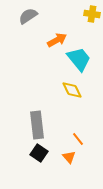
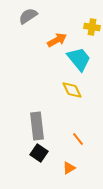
yellow cross: moved 13 px down
gray rectangle: moved 1 px down
orange triangle: moved 11 px down; rotated 40 degrees clockwise
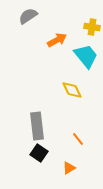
cyan trapezoid: moved 7 px right, 3 px up
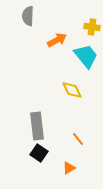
gray semicircle: rotated 54 degrees counterclockwise
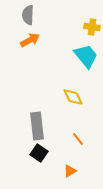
gray semicircle: moved 1 px up
orange arrow: moved 27 px left
yellow diamond: moved 1 px right, 7 px down
orange triangle: moved 1 px right, 3 px down
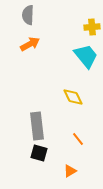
yellow cross: rotated 14 degrees counterclockwise
orange arrow: moved 4 px down
black square: rotated 18 degrees counterclockwise
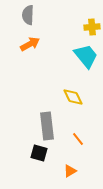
gray rectangle: moved 10 px right
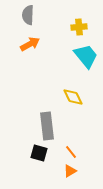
yellow cross: moved 13 px left
orange line: moved 7 px left, 13 px down
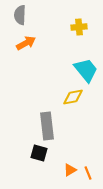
gray semicircle: moved 8 px left
orange arrow: moved 4 px left, 1 px up
cyan trapezoid: moved 14 px down
yellow diamond: rotated 75 degrees counterclockwise
orange line: moved 17 px right, 21 px down; rotated 16 degrees clockwise
orange triangle: moved 1 px up
